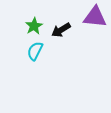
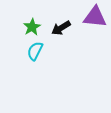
green star: moved 2 px left, 1 px down
black arrow: moved 2 px up
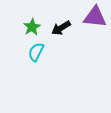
cyan semicircle: moved 1 px right, 1 px down
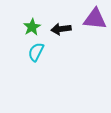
purple triangle: moved 2 px down
black arrow: moved 1 px down; rotated 24 degrees clockwise
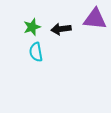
green star: rotated 12 degrees clockwise
cyan semicircle: rotated 36 degrees counterclockwise
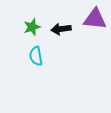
cyan semicircle: moved 4 px down
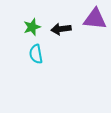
cyan semicircle: moved 2 px up
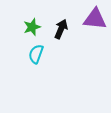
black arrow: rotated 120 degrees clockwise
cyan semicircle: rotated 30 degrees clockwise
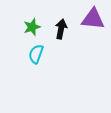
purple triangle: moved 2 px left
black arrow: rotated 12 degrees counterclockwise
